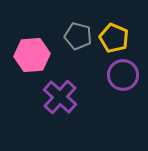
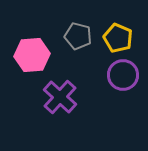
yellow pentagon: moved 4 px right
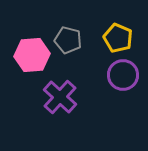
gray pentagon: moved 10 px left, 4 px down
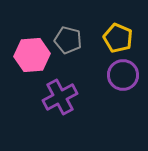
purple cross: rotated 20 degrees clockwise
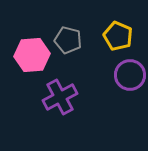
yellow pentagon: moved 2 px up
purple circle: moved 7 px right
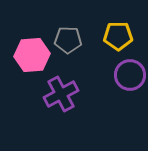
yellow pentagon: rotated 24 degrees counterclockwise
gray pentagon: rotated 12 degrees counterclockwise
purple cross: moved 1 px right, 3 px up
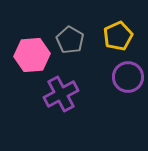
yellow pentagon: rotated 24 degrees counterclockwise
gray pentagon: moved 2 px right; rotated 28 degrees clockwise
purple circle: moved 2 px left, 2 px down
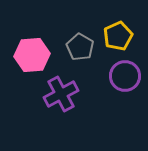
gray pentagon: moved 10 px right, 7 px down
purple circle: moved 3 px left, 1 px up
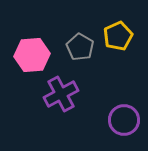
purple circle: moved 1 px left, 44 px down
